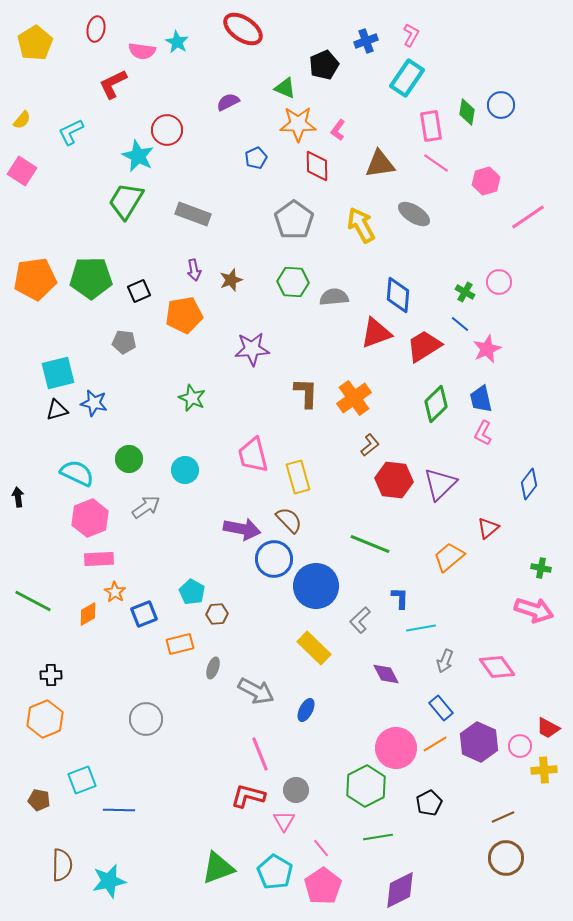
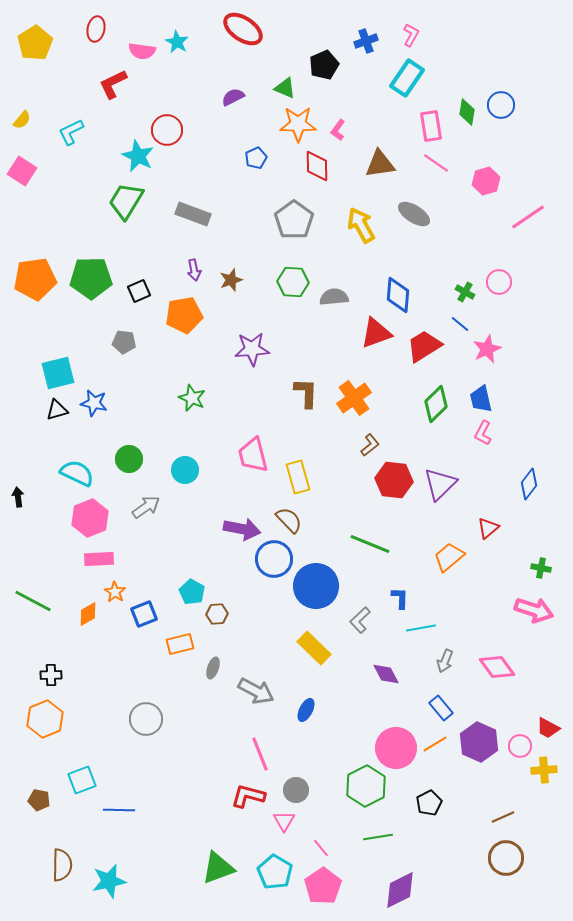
purple semicircle at (228, 102): moved 5 px right, 5 px up
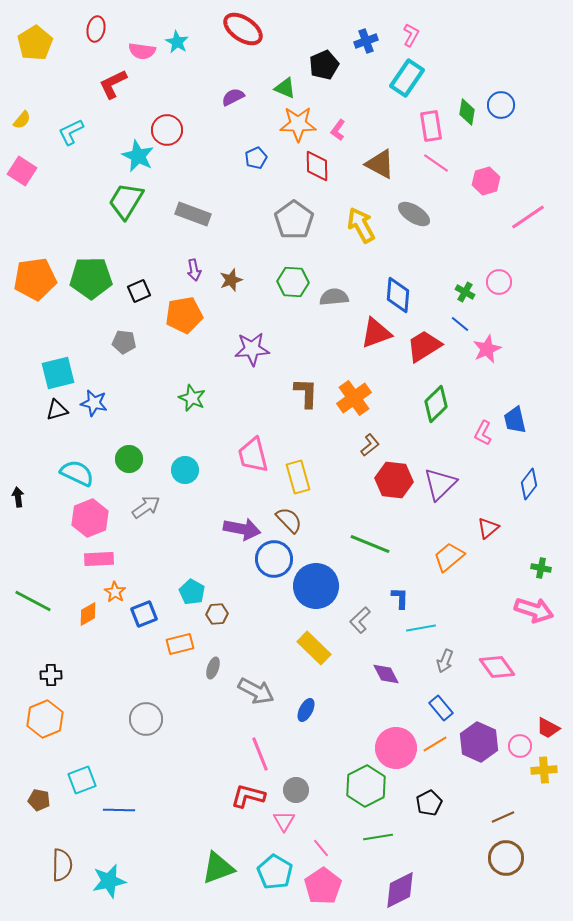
brown triangle at (380, 164): rotated 36 degrees clockwise
blue trapezoid at (481, 399): moved 34 px right, 21 px down
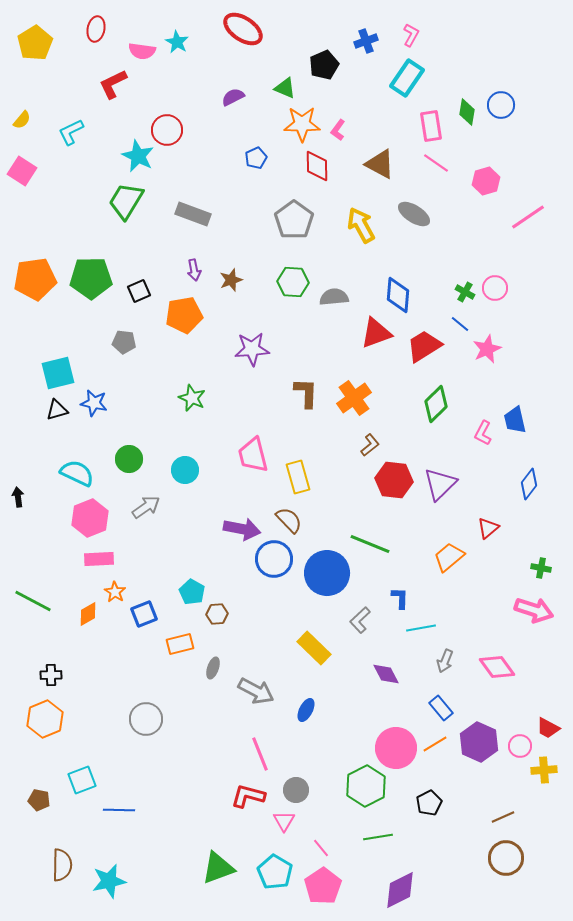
orange star at (298, 124): moved 4 px right
pink circle at (499, 282): moved 4 px left, 6 px down
blue circle at (316, 586): moved 11 px right, 13 px up
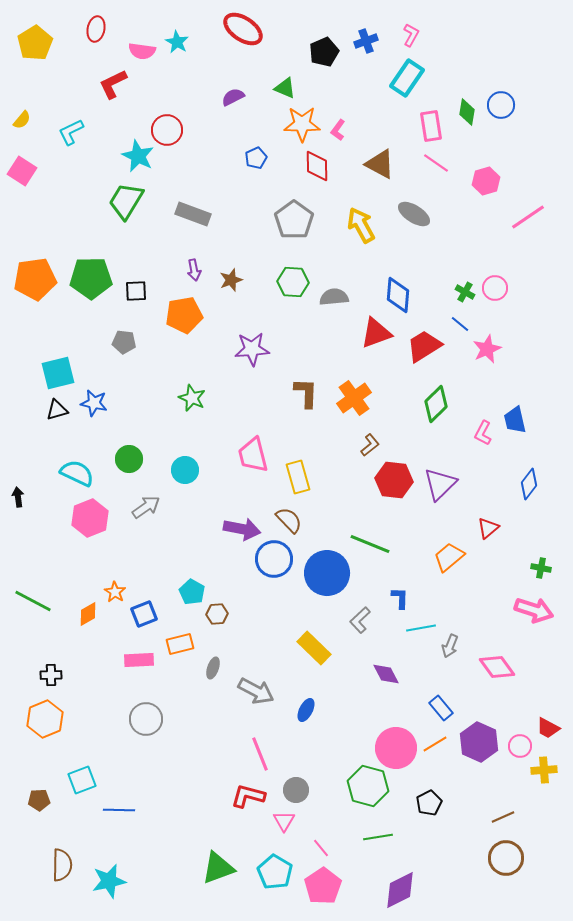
black pentagon at (324, 65): moved 13 px up
black square at (139, 291): moved 3 px left; rotated 20 degrees clockwise
pink rectangle at (99, 559): moved 40 px right, 101 px down
gray arrow at (445, 661): moved 5 px right, 15 px up
green hexagon at (366, 786): moved 2 px right; rotated 18 degrees counterclockwise
brown pentagon at (39, 800): rotated 15 degrees counterclockwise
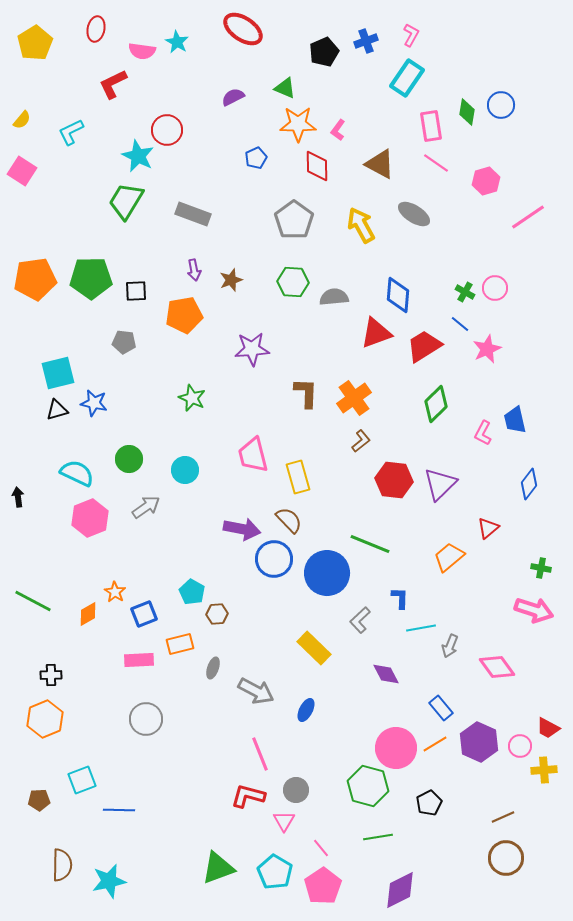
orange star at (302, 124): moved 4 px left
brown L-shape at (370, 445): moved 9 px left, 4 px up
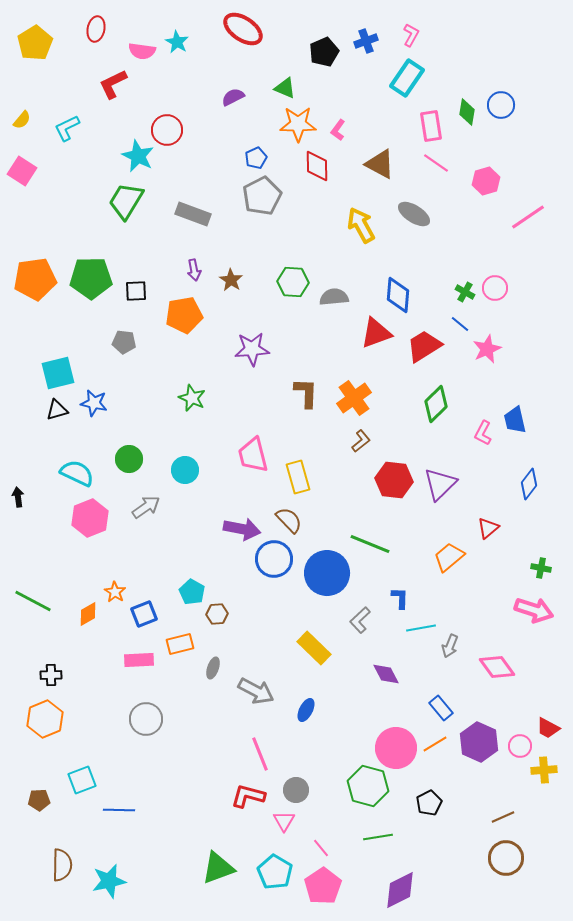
cyan L-shape at (71, 132): moved 4 px left, 4 px up
gray pentagon at (294, 220): moved 32 px left, 24 px up; rotated 9 degrees clockwise
brown star at (231, 280): rotated 20 degrees counterclockwise
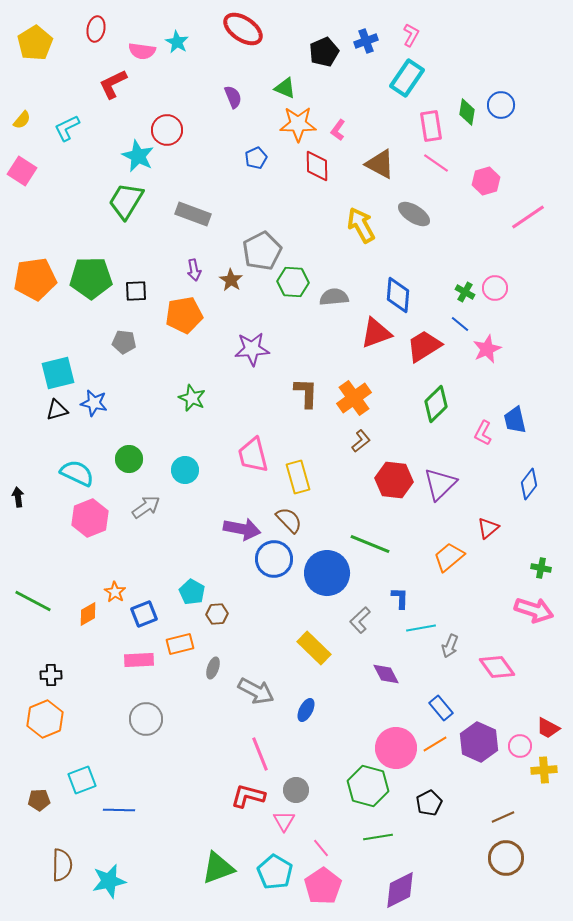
purple semicircle at (233, 97): rotated 95 degrees clockwise
gray pentagon at (262, 196): moved 55 px down
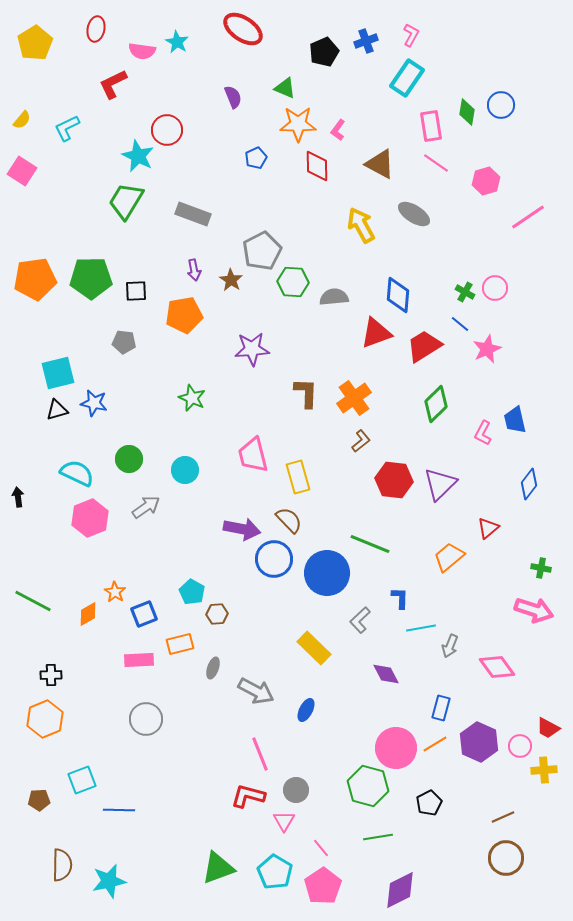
blue rectangle at (441, 708): rotated 55 degrees clockwise
